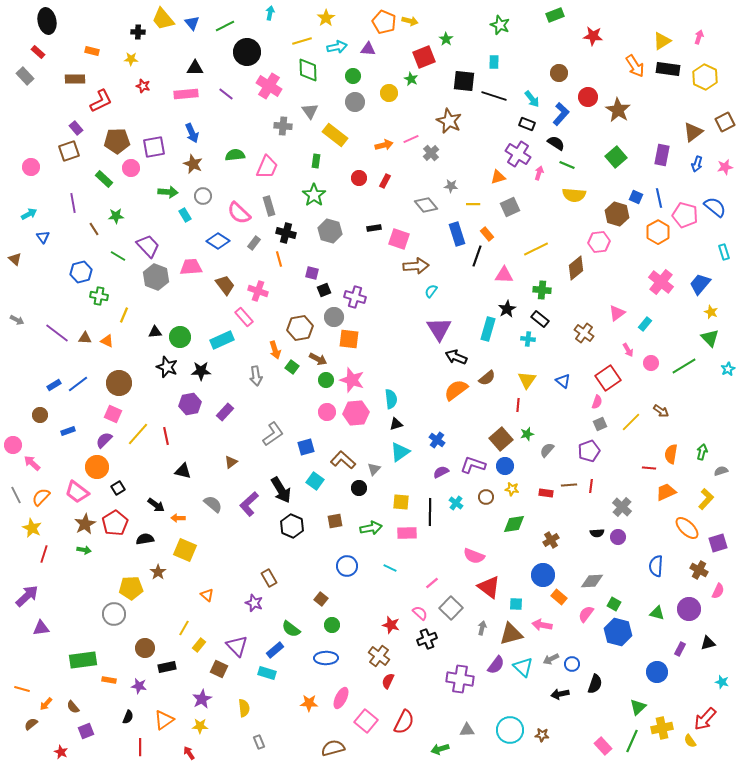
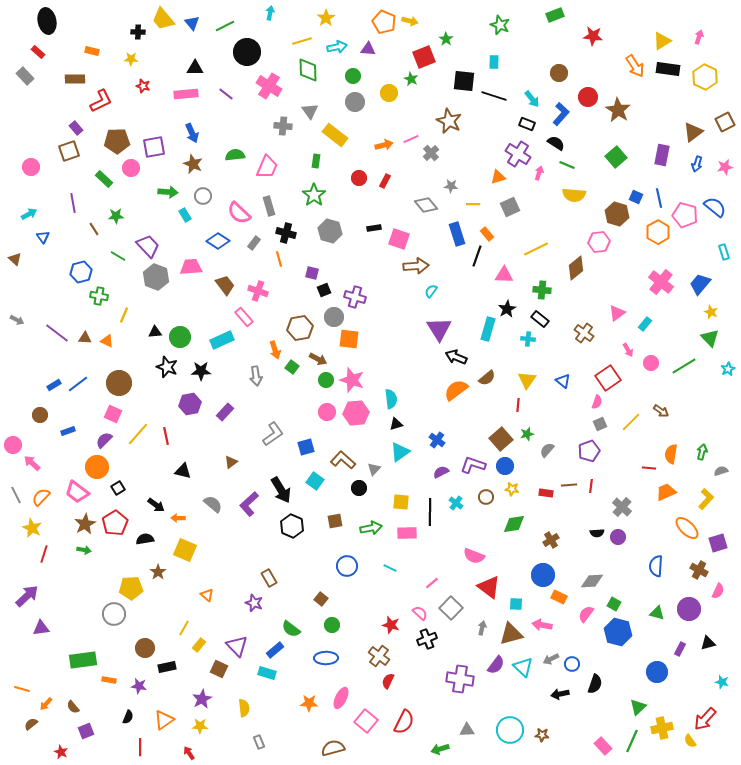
orange rectangle at (559, 597): rotated 14 degrees counterclockwise
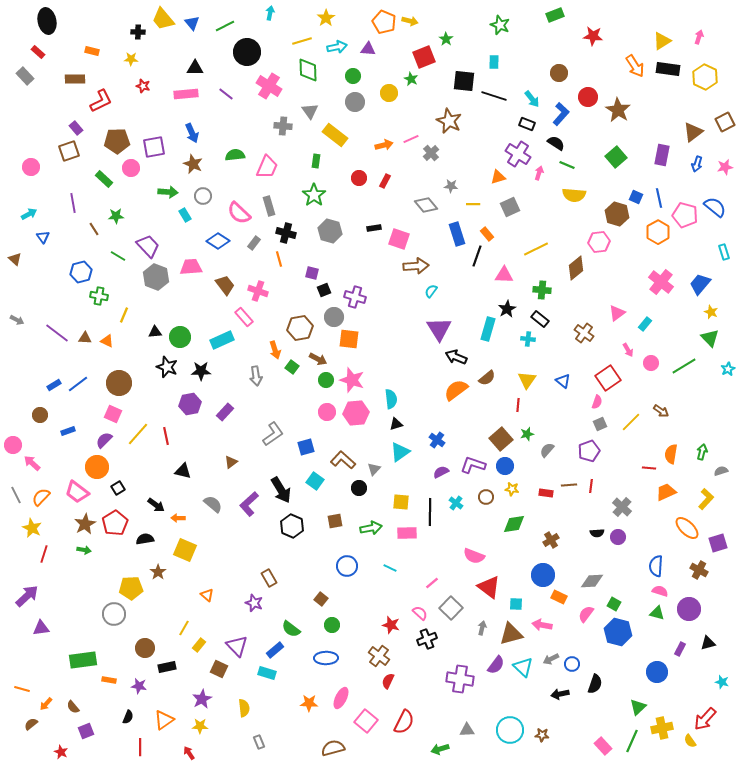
pink semicircle at (718, 591): moved 58 px left; rotated 98 degrees counterclockwise
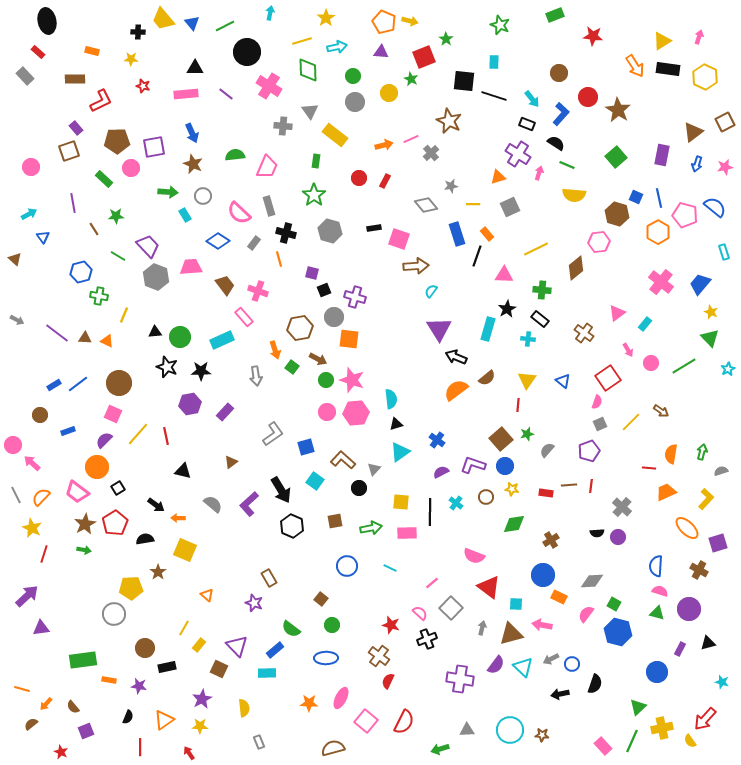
purple triangle at (368, 49): moved 13 px right, 3 px down
gray star at (451, 186): rotated 16 degrees counterclockwise
cyan rectangle at (267, 673): rotated 18 degrees counterclockwise
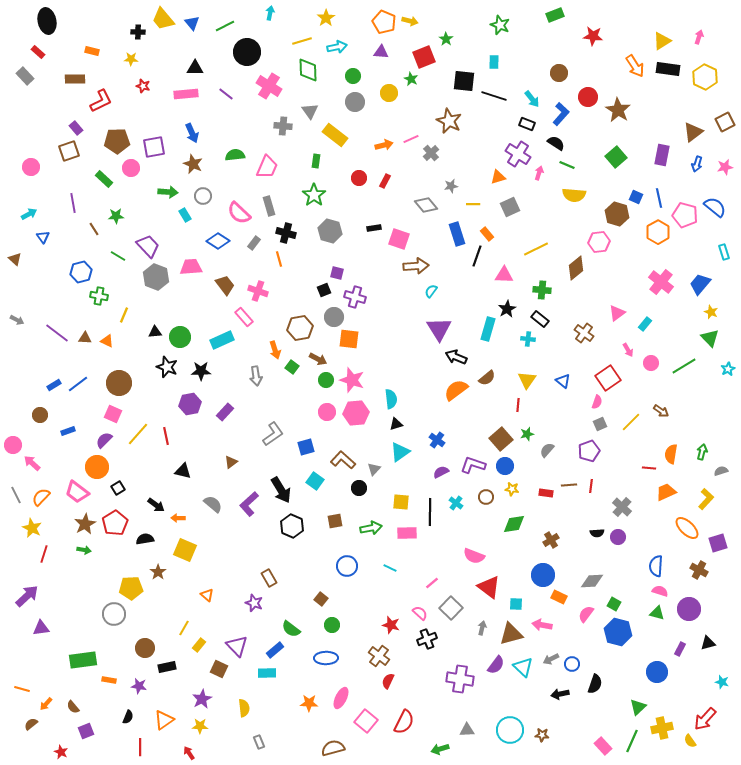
purple square at (312, 273): moved 25 px right
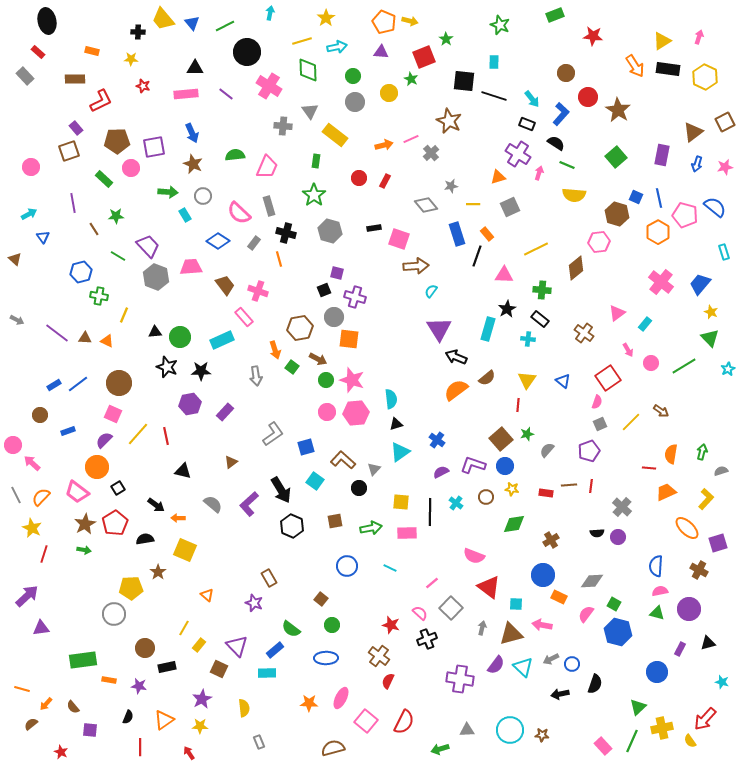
brown circle at (559, 73): moved 7 px right
pink semicircle at (660, 591): rotated 28 degrees counterclockwise
purple square at (86, 731): moved 4 px right, 1 px up; rotated 28 degrees clockwise
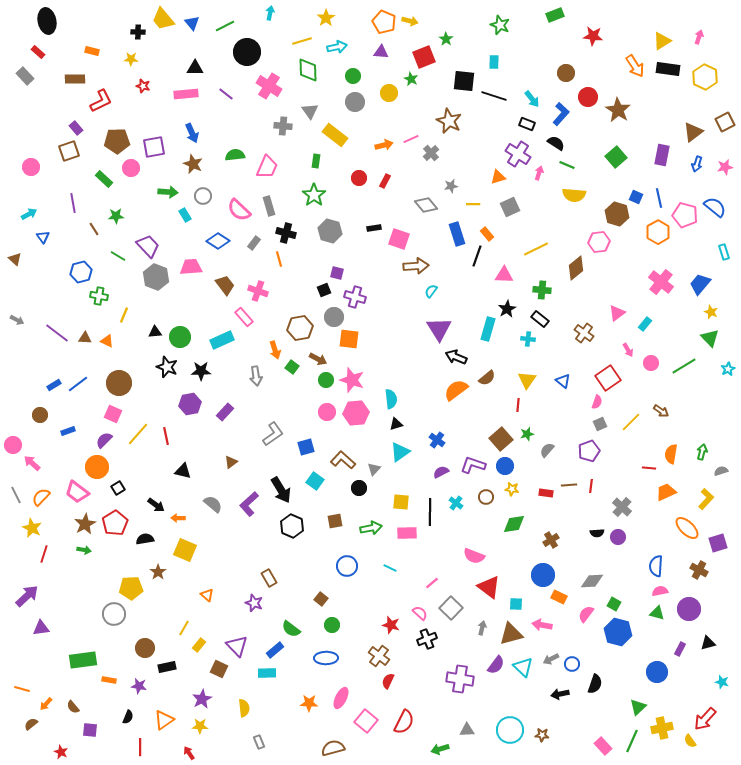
pink semicircle at (239, 213): moved 3 px up
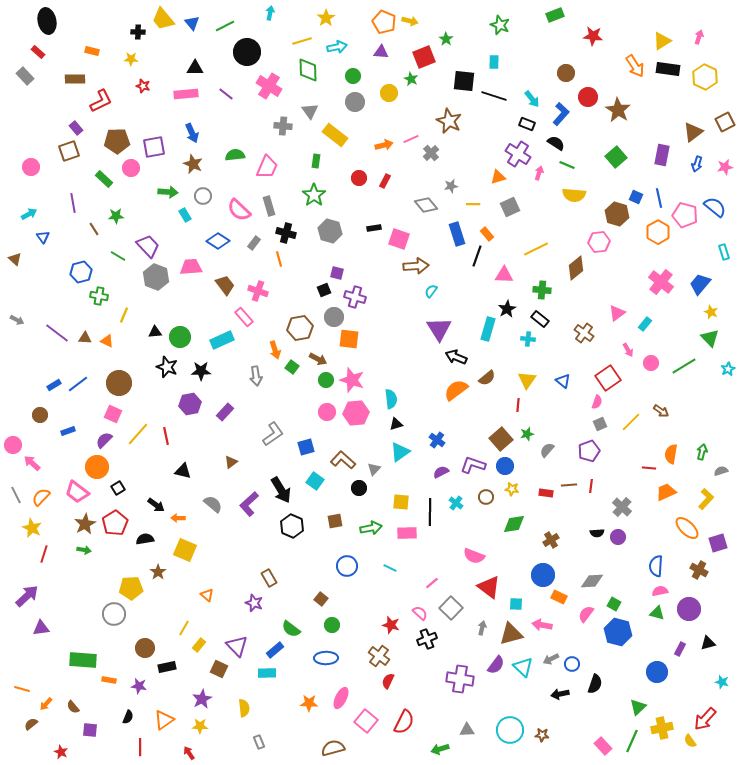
green rectangle at (83, 660): rotated 12 degrees clockwise
